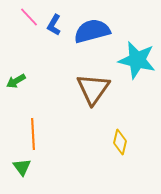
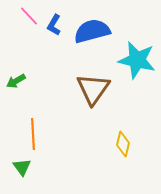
pink line: moved 1 px up
yellow diamond: moved 3 px right, 2 px down
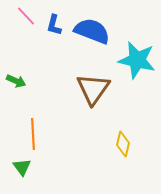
pink line: moved 3 px left
blue L-shape: rotated 15 degrees counterclockwise
blue semicircle: rotated 36 degrees clockwise
green arrow: rotated 126 degrees counterclockwise
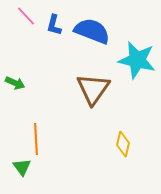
green arrow: moved 1 px left, 2 px down
orange line: moved 3 px right, 5 px down
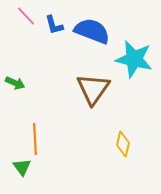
blue L-shape: rotated 30 degrees counterclockwise
cyan star: moved 3 px left, 1 px up
orange line: moved 1 px left
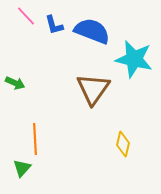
green triangle: moved 1 px down; rotated 18 degrees clockwise
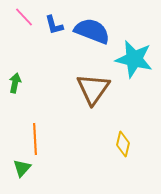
pink line: moved 2 px left, 1 px down
green arrow: rotated 102 degrees counterclockwise
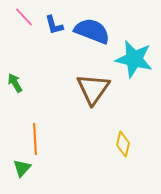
green arrow: rotated 42 degrees counterclockwise
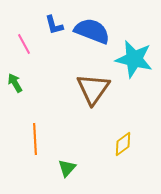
pink line: moved 27 px down; rotated 15 degrees clockwise
yellow diamond: rotated 40 degrees clockwise
green triangle: moved 45 px right
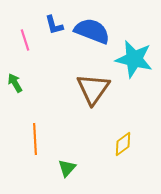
pink line: moved 1 px right, 4 px up; rotated 10 degrees clockwise
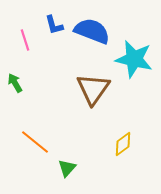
orange line: moved 3 px down; rotated 48 degrees counterclockwise
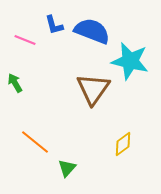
pink line: rotated 50 degrees counterclockwise
cyan star: moved 4 px left, 2 px down
